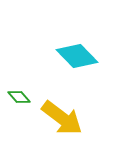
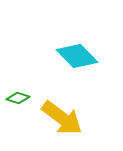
green diamond: moved 1 px left, 1 px down; rotated 30 degrees counterclockwise
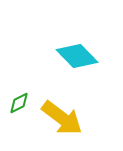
green diamond: moved 1 px right, 5 px down; rotated 45 degrees counterclockwise
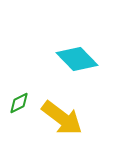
cyan diamond: moved 3 px down
